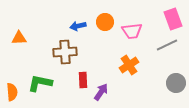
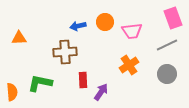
pink rectangle: moved 1 px up
gray circle: moved 9 px left, 9 px up
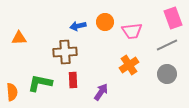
red rectangle: moved 10 px left
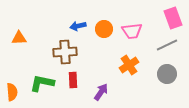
orange circle: moved 1 px left, 7 px down
green L-shape: moved 2 px right
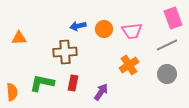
red rectangle: moved 3 px down; rotated 14 degrees clockwise
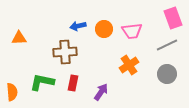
green L-shape: moved 1 px up
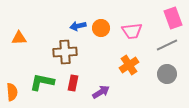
orange circle: moved 3 px left, 1 px up
purple arrow: rotated 24 degrees clockwise
